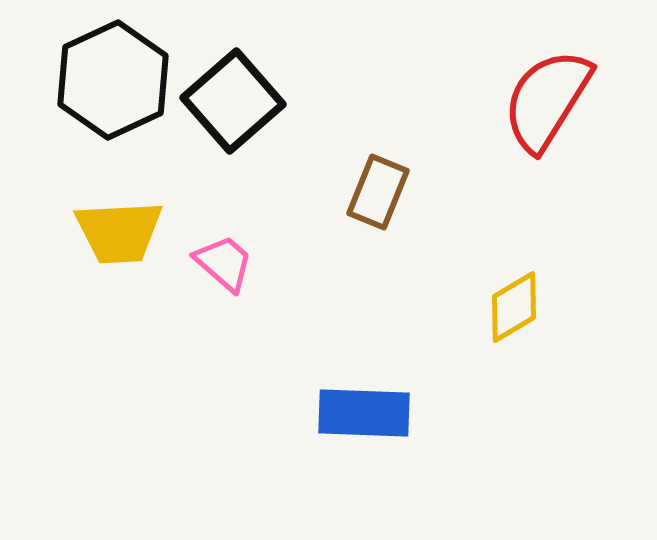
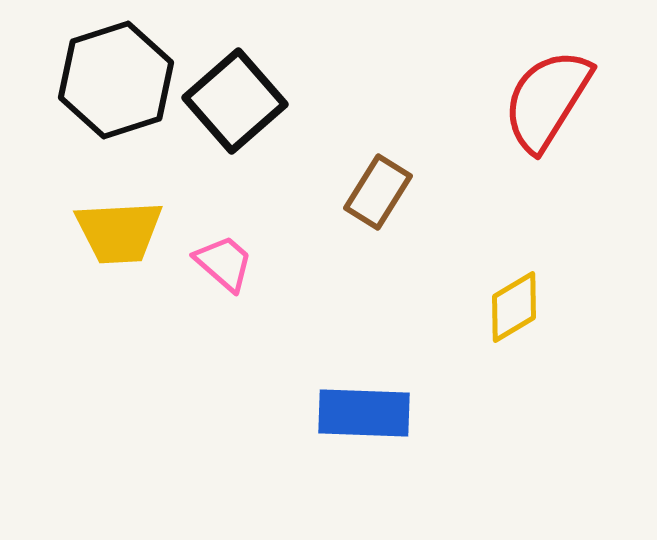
black hexagon: moved 3 px right; rotated 7 degrees clockwise
black square: moved 2 px right
brown rectangle: rotated 10 degrees clockwise
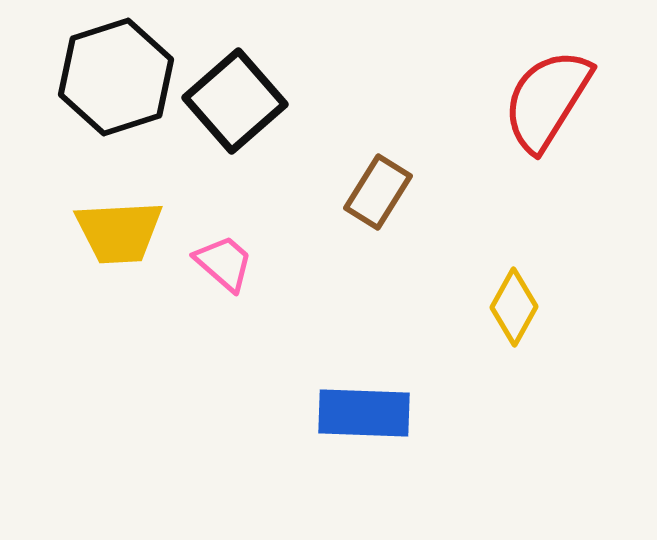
black hexagon: moved 3 px up
yellow diamond: rotated 30 degrees counterclockwise
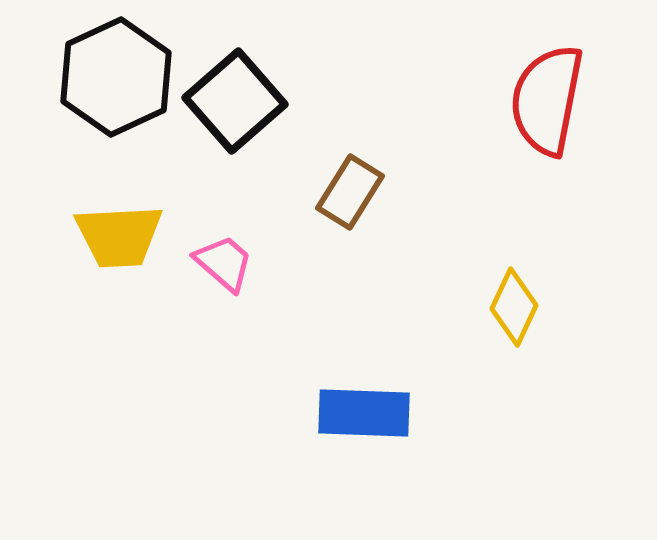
black hexagon: rotated 7 degrees counterclockwise
red semicircle: rotated 21 degrees counterclockwise
brown rectangle: moved 28 px left
yellow trapezoid: moved 4 px down
yellow diamond: rotated 4 degrees counterclockwise
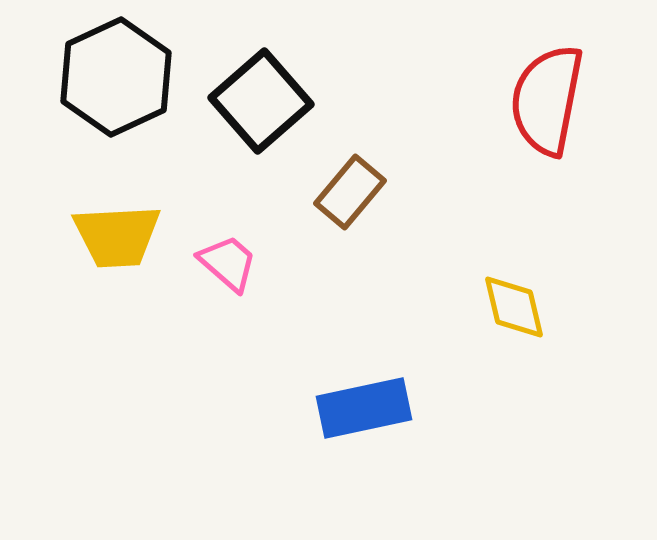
black square: moved 26 px right
brown rectangle: rotated 8 degrees clockwise
yellow trapezoid: moved 2 px left
pink trapezoid: moved 4 px right
yellow diamond: rotated 38 degrees counterclockwise
blue rectangle: moved 5 px up; rotated 14 degrees counterclockwise
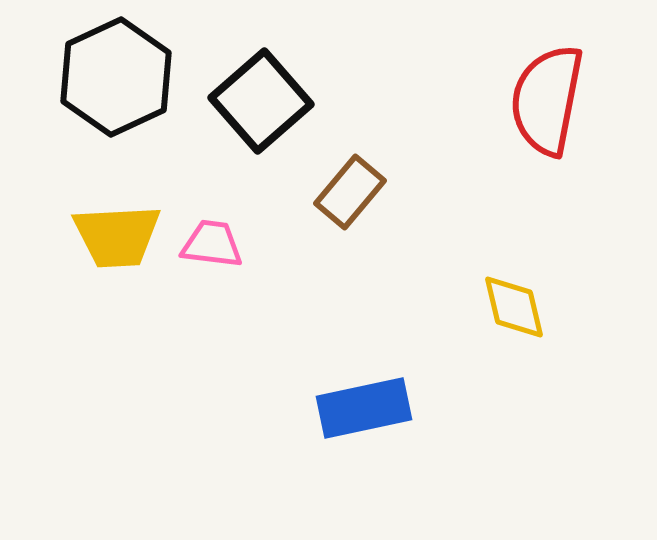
pink trapezoid: moved 16 px left, 19 px up; rotated 34 degrees counterclockwise
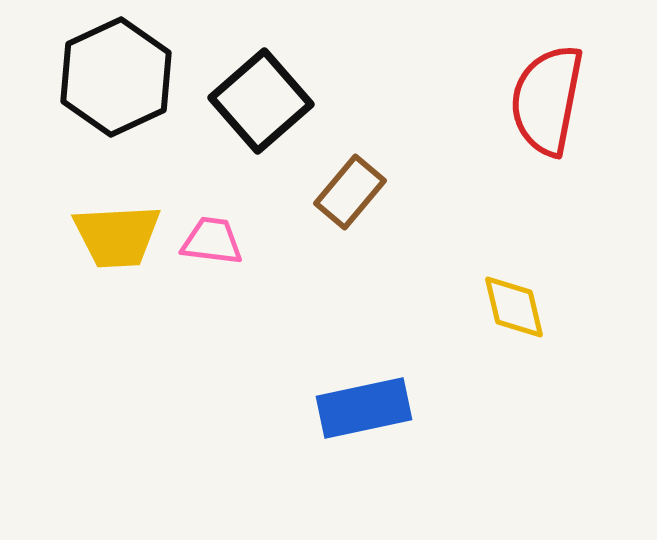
pink trapezoid: moved 3 px up
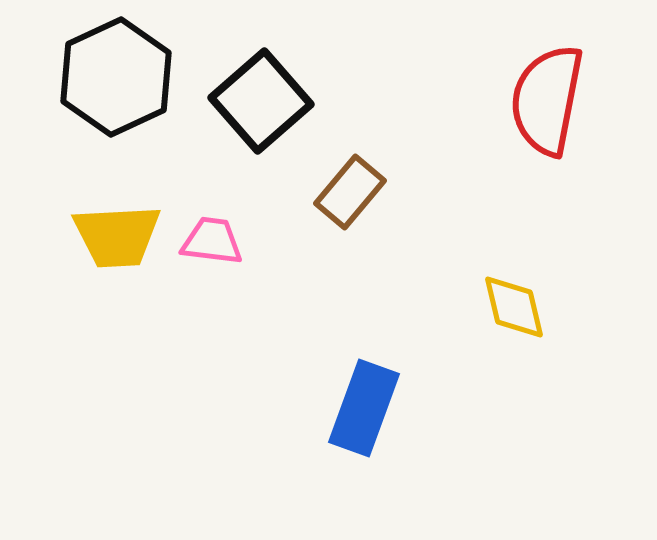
blue rectangle: rotated 58 degrees counterclockwise
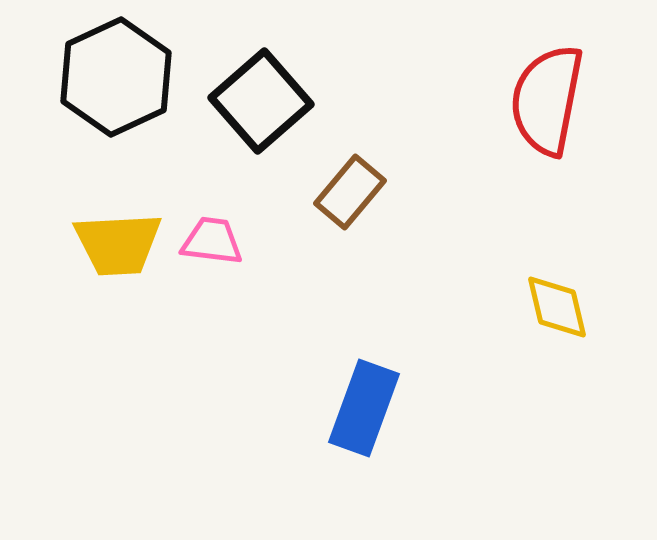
yellow trapezoid: moved 1 px right, 8 px down
yellow diamond: moved 43 px right
